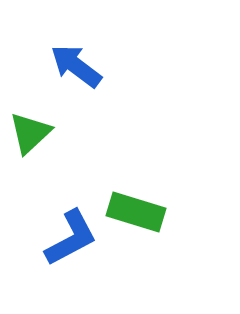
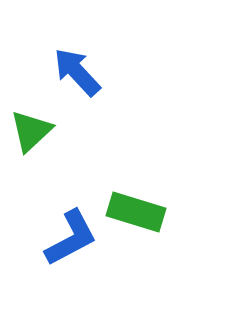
blue arrow: moved 1 px right, 6 px down; rotated 10 degrees clockwise
green triangle: moved 1 px right, 2 px up
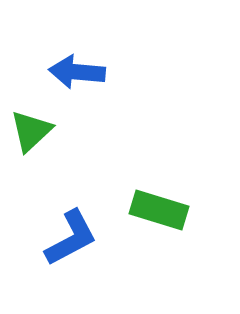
blue arrow: rotated 42 degrees counterclockwise
green rectangle: moved 23 px right, 2 px up
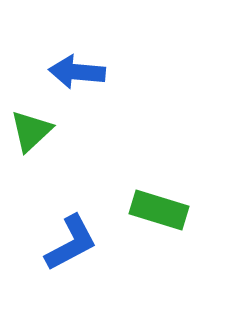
blue L-shape: moved 5 px down
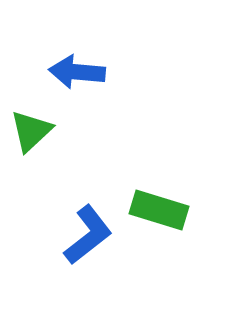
blue L-shape: moved 17 px right, 8 px up; rotated 10 degrees counterclockwise
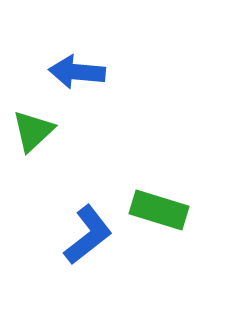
green triangle: moved 2 px right
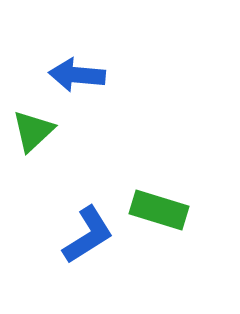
blue arrow: moved 3 px down
blue L-shape: rotated 6 degrees clockwise
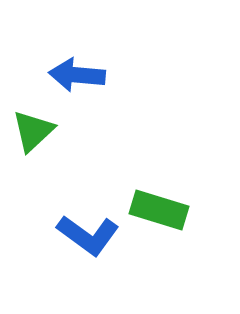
blue L-shape: rotated 68 degrees clockwise
